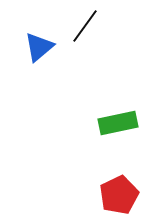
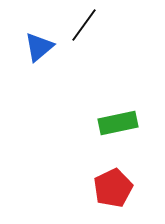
black line: moved 1 px left, 1 px up
red pentagon: moved 6 px left, 7 px up
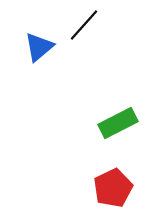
black line: rotated 6 degrees clockwise
green rectangle: rotated 15 degrees counterclockwise
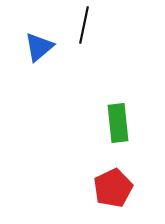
black line: rotated 30 degrees counterclockwise
green rectangle: rotated 69 degrees counterclockwise
